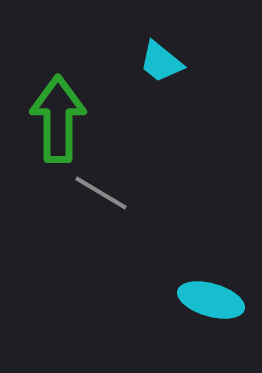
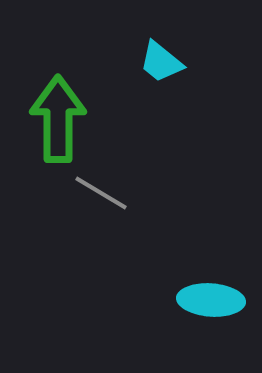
cyan ellipse: rotated 12 degrees counterclockwise
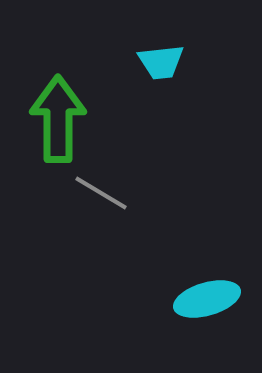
cyan trapezoid: rotated 45 degrees counterclockwise
cyan ellipse: moved 4 px left, 1 px up; rotated 20 degrees counterclockwise
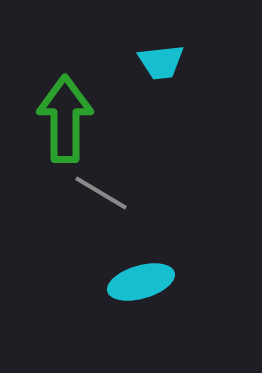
green arrow: moved 7 px right
cyan ellipse: moved 66 px left, 17 px up
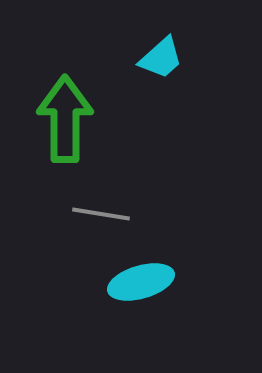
cyan trapezoid: moved 4 px up; rotated 36 degrees counterclockwise
gray line: moved 21 px down; rotated 22 degrees counterclockwise
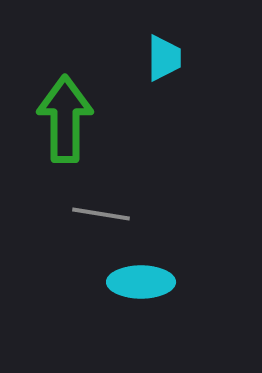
cyan trapezoid: moved 3 px right; rotated 48 degrees counterclockwise
cyan ellipse: rotated 16 degrees clockwise
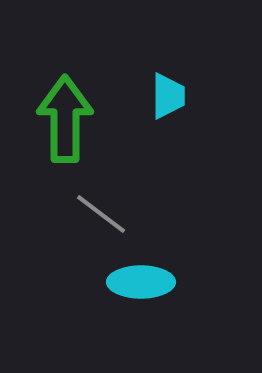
cyan trapezoid: moved 4 px right, 38 px down
gray line: rotated 28 degrees clockwise
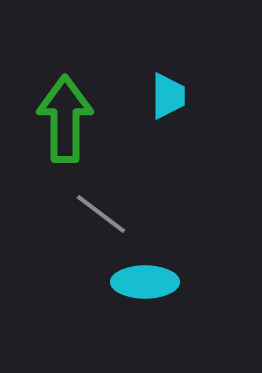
cyan ellipse: moved 4 px right
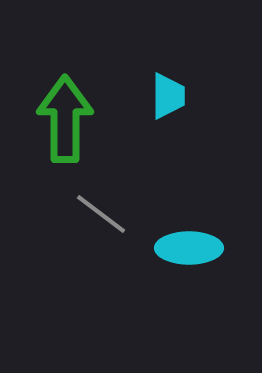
cyan ellipse: moved 44 px right, 34 px up
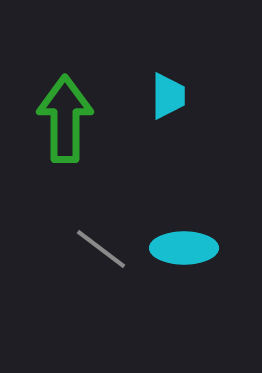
gray line: moved 35 px down
cyan ellipse: moved 5 px left
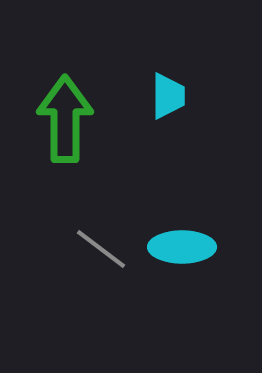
cyan ellipse: moved 2 px left, 1 px up
